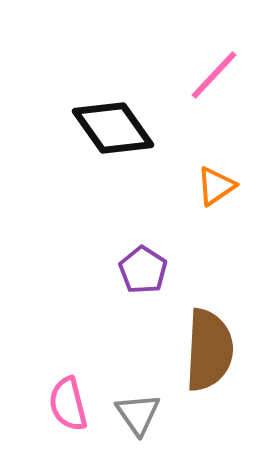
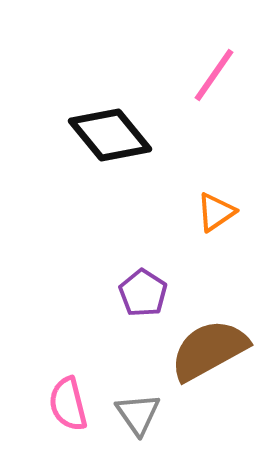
pink line: rotated 8 degrees counterclockwise
black diamond: moved 3 px left, 7 px down; rotated 4 degrees counterclockwise
orange triangle: moved 26 px down
purple pentagon: moved 23 px down
brown semicircle: rotated 122 degrees counterclockwise
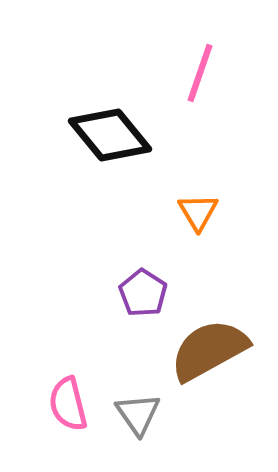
pink line: moved 14 px left, 2 px up; rotated 16 degrees counterclockwise
orange triangle: moved 18 px left; rotated 27 degrees counterclockwise
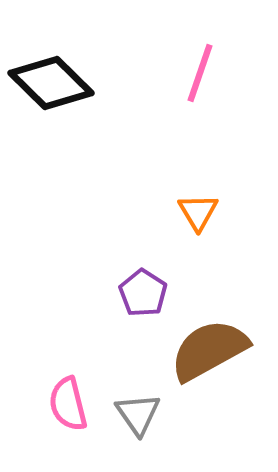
black diamond: moved 59 px left, 52 px up; rotated 6 degrees counterclockwise
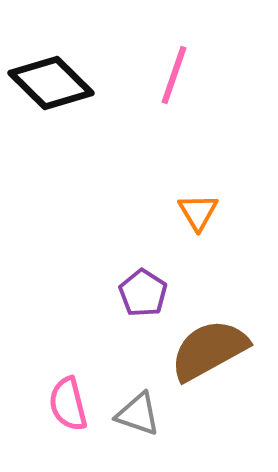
pink line: moved 26 px left, 2 px down
gray triangle: rotated 36 degrees counterclockwise
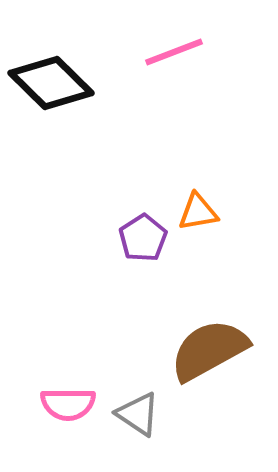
pink line: moved 23 px up; rotated 50 degrees clockwise
orange triangle: rotated 51 degrees clockwise
purple pentagon: moved 55 px up; rotated 6 degrees clockwise
pink semicircle: rotated 76 degrees counterclockwise
gray triangle: rotated 15 degrees clockwise
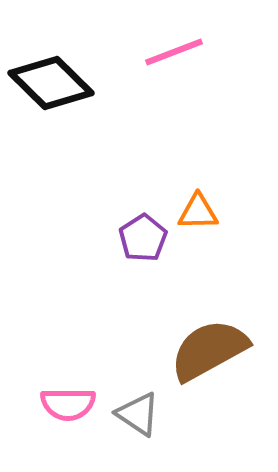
orange triangle: rotated 9 degrees clockwise
